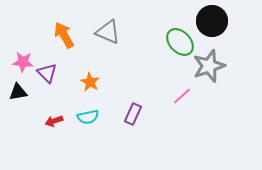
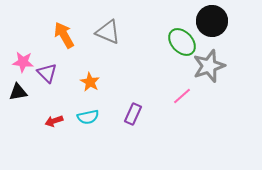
green ellipse: moved 2 px right
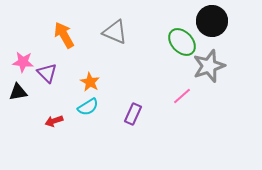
gray triangle: moved 7 px right
cyan semicircle: moved 10 px up; rotated 20 degrees counterclockwise
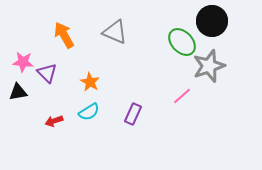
cyan semicircle: moved 1 px right, 5 px down
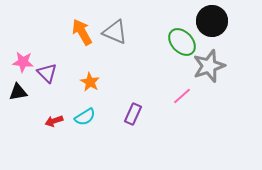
orange arrow: moved 18 px right, 3 px up
cyan semicircle: moved 4 px left, 5 px down
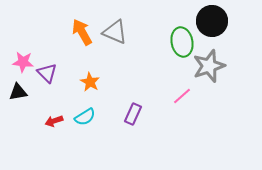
green ellipse: rotated 32 degrees clockwise
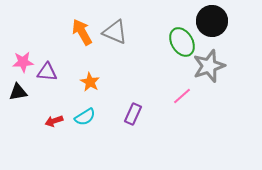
green ellipse: rotated 20 degrees counterclockwise
pink star: rotated 10 degrees counterclockwise
purple triangle: moved 1 px up; rotated 40 degrees counterclockwise
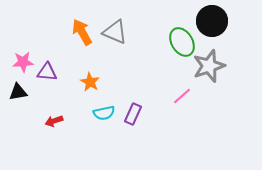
cyan semicircle: moved 19 px right, 4 px up; rotated 20 degrees clockwise
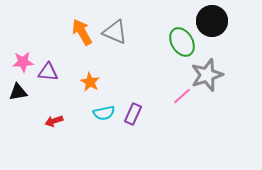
gray star: moved 2 px left, 9 px down
purple triangle: moved 1 px right
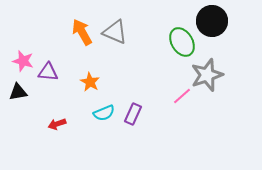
pink star: moved 1 px up; rotated 20 degrees clockwise
cyan semicircle: rotated 10 degrees counterclockwise
red arrow: moved 3 px right, 3 px down
